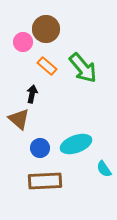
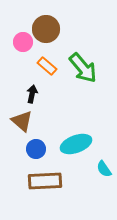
brown triangle: moved 3 px right, 2 px down
blue circle: moved 4 px left, 1 px down
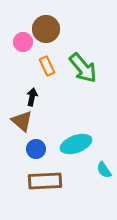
orange rectangle: rotated 24 degrees clockwise
black arrow: moved 3 px down
cyan semicircle: moved 1 px down
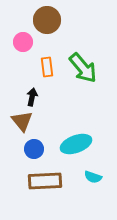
brown circle: moved 1 px right, 9 px up
orange rectangle: moved 1 px down; rotated 18 degrees clockwise
brown triangle: rotated 10 degrees clockwise
blue circle: moved 2 px left
cyan semicircle: moved 11 px left, 7 px down; rotated 36 degrees counterclockwise
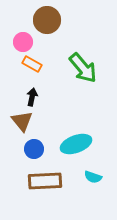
orange rectangle: moved 15 px left, 3 px up; rotated 54 degrees counterclockwise
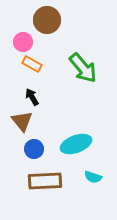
black arrow: rotated 42 degrees counterclockwise
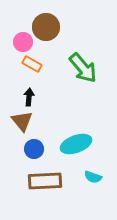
brown circle: moved 1 px left, 7 px down
black arrow: moved 3 px left; rotated 36 degrees clockwise
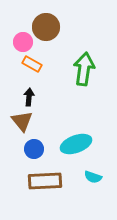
green arrow: moved 1 px right, 1 px down; rotated 132 degrees counterclockwise
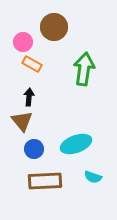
brown circle: moved 8 px right
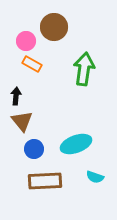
pink circle: moved 3 px right, 1 px up
black arrow: moved 13 px left, 1 px up
cyan semicircle: moved 2 px right
